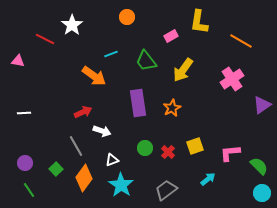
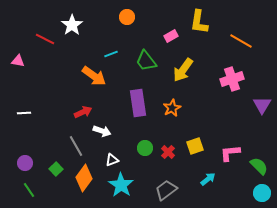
pink cross: rotated 15 degrees clockwise
purple triangle: rotated 24 degrees counterclockwise
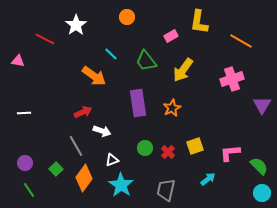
white star: moved 4 px right
cyan line: rotated 64 degrees clockwise
gray trapezoid: rotated 40 degrees counterclockwise
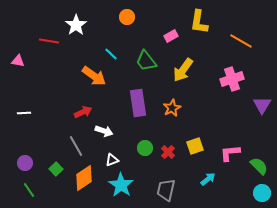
red line: moved 4 px right, 2 px down; rotated 18 degrees counterclockwise
white arrow: moved 2 px right
orange diamond: rotated 20 degrees clockwise
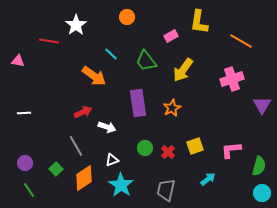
white arrow: moved 3 px right, 4 px up
pink L-shape: moved 1 px right, 3 px up
green semicircle: rotated 60 degrees clockwise
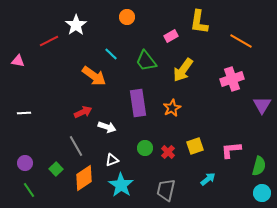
red line: rotated 36 degrees counterclockwise
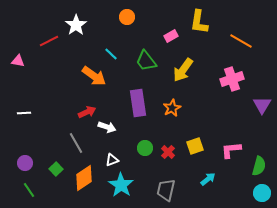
red arrow: moved 4 px right
gray line: moved 3 px up
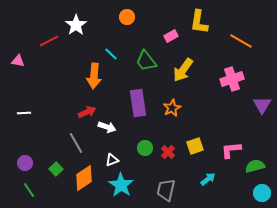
orange arrow: rotated 60 degrees clockwise
green semicircle: moved 4 px left; rotated 120 degrees counterclockwise
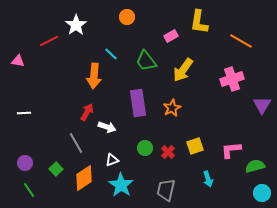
red arrow: rotated 36 degrees counterclockwise
cyan arrow: rotated 112 degrees clockwise
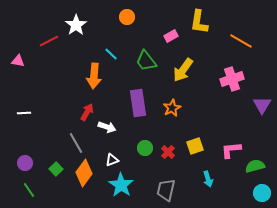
orange diamond: moved 5 px up; rotated 20 degrees counterclockwise
